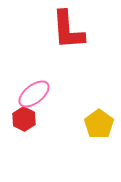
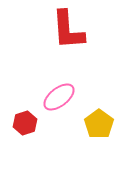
pink ellipse: moved 25 px right, 3 px down
red hexagon: moved 1 px right, 4 px down; rotated 15 degrees clockwise
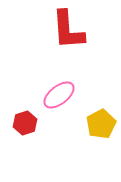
pink ellipse: moved 2 px up
yellow pentagon: moved 2 px right; rotated 8 degrees clockwise
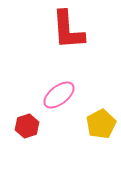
red hexagon: moved 2 px right, 3 px down
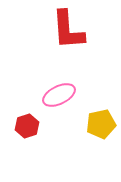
pink ellipse: rotated 12 degrees clockwise
yellow pentagon: rotated 16 degrees clockwise
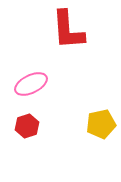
pink ellipse: moved 28 px left, 11 px up
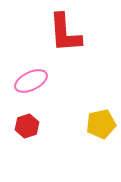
red L-shape: moved 3 px left, 3 px down
pink ellipse: moved 3 px up
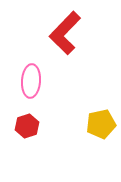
red L-shape: rotated 48 degrees clockwise
pink ellipse: rotated 60 degrees counterclockwise
